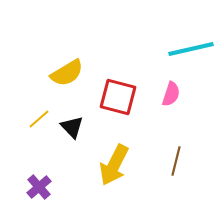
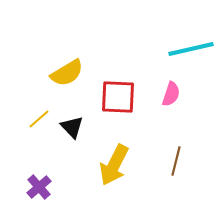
red square: rotated 12 degrees counterclockwise
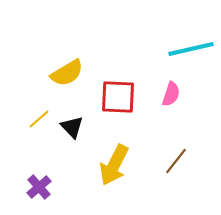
brown line: rotated 24 degrees clockwise
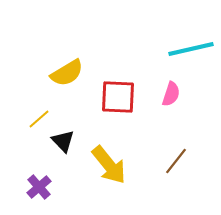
black triangle: moved 9 px left, 14 px down
yellow arrow: moved 5 px left; rotated 66 degrees counterclockwise
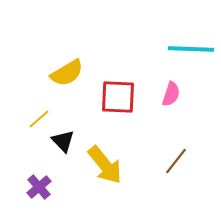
cyan line: rotated 15 degrees clockwise
yellow arrow: moved 4 px left
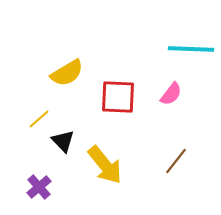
pink semicircle: rotated 20 degrees clockwise
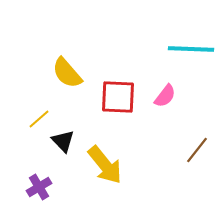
yellow semicircle: rotated 80 degrees clockwise
pink semicircle: moved 6 px left, 2 px down
brown line: moved 21 px right, 11 px up
purple cross: rotated 10 degrees clockwise
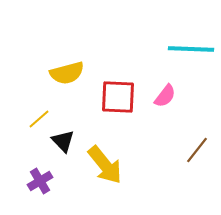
yellow semicircle: rotated 64 degrees counterclockwise
purple cross: moved 1 px right, 6 px up
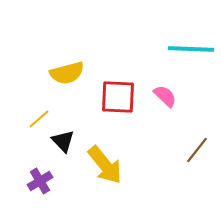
pink semicircle: rotated 85 degrees counterclockwise
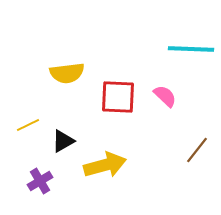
yellow semicircle: rotated 8 degrees clockwise
yellow line: moved 11 px left, 6 px down; rotated 15 degrees clockwise
black triangle: rotated 45 degrees clockwise
yellow arrow: rotated 66 degrees counterclockwise
